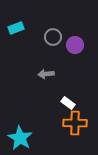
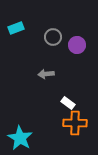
purple circle: moved 2 px right
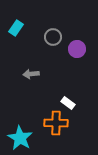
cyan rectangle: rotated 35 degrees counterclockwise
purple circle: moved 4 px down
gray arrow: moved 15 px left
orange cross: moved 19 px left
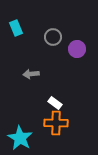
cyan rectangle: rotated 56 degrees counterclockwise
white rectangle: moved 13 px left
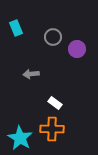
orange cross: moved 4 px left, 6 px down
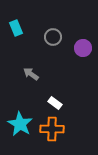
purple circle: moved 6 px right, 1 px up
gray arrow: rotated 42 degrees clockwise
cyan star: moved 14 px up
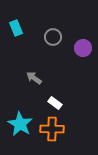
gray arrow: moved 3 px right, 4 px down
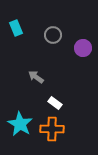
gray circle: moved 2 px up
gray arrow: moved 2 px right, 1 px up
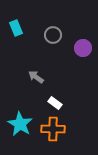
orange cross: moved 1 px right
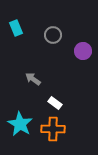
purple circle: moved 3 px down
gray arrow: moved 3 px left, 2 px down
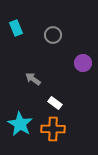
purple circle: moved 12 px down
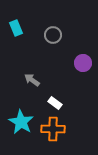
gray arrow: moved 1 px left, 1 px down
cyan star: moved 1 px right, 2 px up
